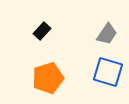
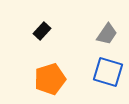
orange pentagon: moved 2 px right, 1 px down
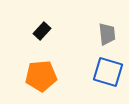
gray trapezoid: rotated 40 degrees counterclockwise
orange pentagon: moved 9 px left, 3 px up; rotated 12 degrees clockwise
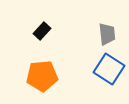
blue square: moved 1 px right, 3 px up; rotated 16 degrees clockwise
orange pentagon: moved 1 px right
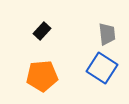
blue square: moved 7 px left, 1 px up
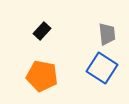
orange pentagon: rotated 16 degrees clockwise
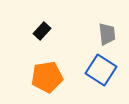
blue square: moved 1 px left, 2 px down
orange pentagon: moved 5 px right, 1 px down; rotated 20 degrees counterclockwise
